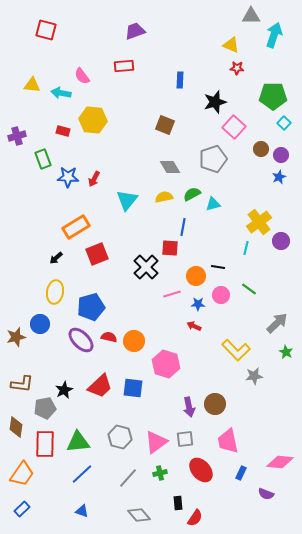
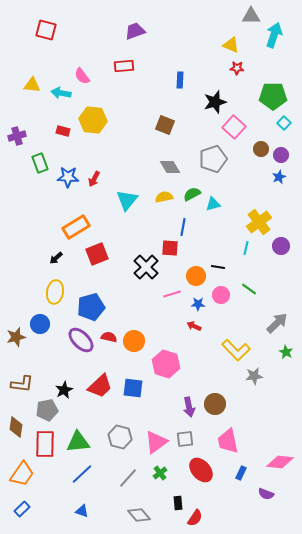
green rectangle at (43, 159): moved 3 px left, 4 px down
purple circle at (281, 241): moved 5 px down
gray pentagon at (45, 408): moved 2 px right, 2 px down
green cross at (160, 473): rotated 24 degrees counterclockwise
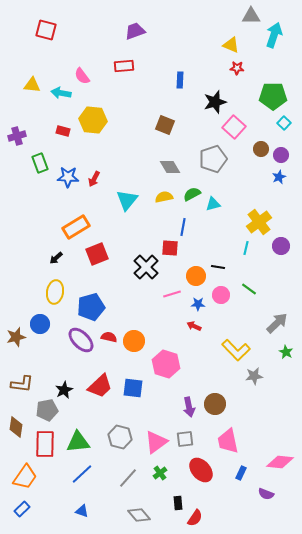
orange trapezoid at (22, 474): moved 3 px right, 3 px down
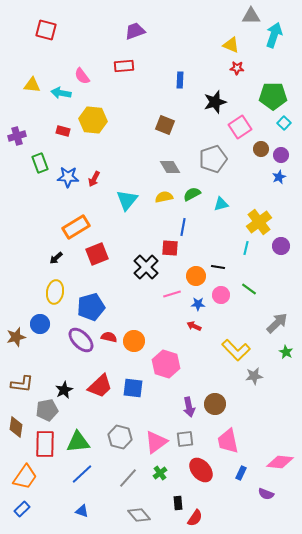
pink square at (234, 127): moved 6 px right; rotated 15 degrees clockwise
cyan triangle at (213, 204): moved 8 px right
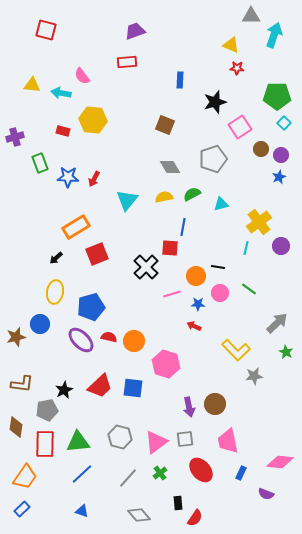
red rectangle at (124, 66): moved 3 px right, 4 px up
green pentagon at (273, 96): moved 4 px right
purple cross at (17, 136): moved 2 px left, 1 px down
pink circle at (221, 295): moved 1 px left, 2 px up
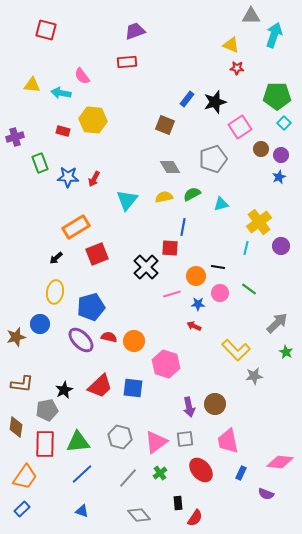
blue rectangle at (180, 80): moved 7 px right, 19 px down; rotated 35 degrees clockwise
